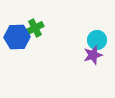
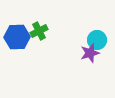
green cross: moved 4 px right, 3 px down
purple star: moved 3 px left, 2 px up
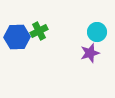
cyan circle: moved 8 px up
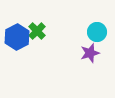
green cross: moved 2 px left; rotated 18 degrees counterclockwise
blue hexagon: rotated 25 degrees counterclockwise
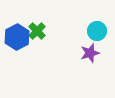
cyan circle: moved 1 px up
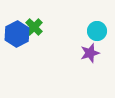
green cross: moved 3 px left, 4 px up
blue hexagon: moved 3 px up
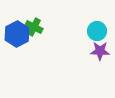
green cross: rotated 18 degrees counterclockwise
purple star: moved 10 px right, 2 px up; rotated 18 degrees clockwise
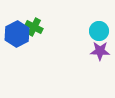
cyan circle: moved 2 px right
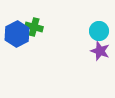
green cross: rotated 12 degrees counterclockwise
purple star: rotated 18 degrees clockwise
